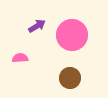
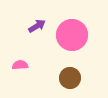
pink semicircle: moved 7 px down
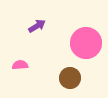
pink circle: moved 14 px right, 8 px down
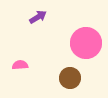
purple arrow: moved 1 px right, 9 px up
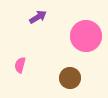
pink circle: moved 7 px up
pink semicircle: rotated 70 degrees counterclockwise
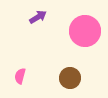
pink circle: moved 1 px left, 5 px up
pink semicircle: moved 11 px down
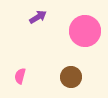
brown circle: moved 1 px right, 1 px up
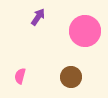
purple arrow: rotated 24 degrees counterclockwise
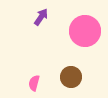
purple arrow: moved 3 px right
pink semicircle: moved 14 px right, 7 px down
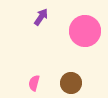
brown circle: moved 6 px down
